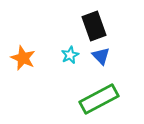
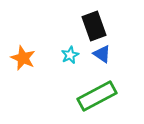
blue triangle: moved 1 px right, 2 px up; rotated 12 degrees counterclockwise
green rectangle: moved 2 px left, 3 px up
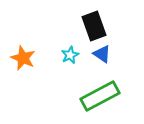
green rectangle: moved 3 px right
